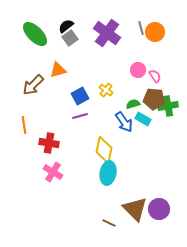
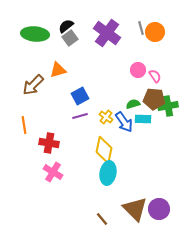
green ellipse: rotated 40 degrees counterclockwise
yellow cross: moved 27 px down
cyan rectangle: rotated 28 degrees counterclockwise
brown line: moved 7 px left, 4 px up; rotated 24 degrees clockwise
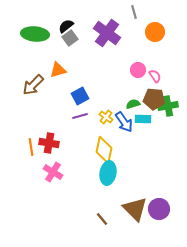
gray line: moved 7 px left, 16 px up
orange line: moved 7 px right, 22 px down
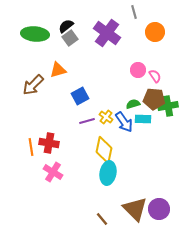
purple line: moved 7 px right, 5 px down
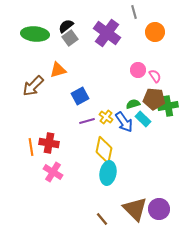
brown arrow: moved 1 px down
cyan rectangle: rotated 42 degrees clockwise
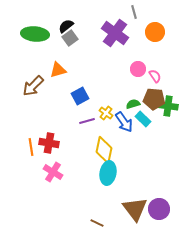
purple cross: moved 8 px right
pink circle: moved 1 px up
green cross: rotated 18 degrees clockwise
yellow cross: moved 4 px up
brown triangle: rotated 8 degrees clockwise
brown line: moved 5 px left, 4 px down; rotated 24 degrees counterclockwise
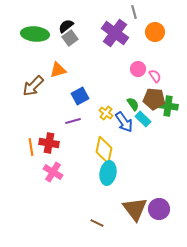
green semicircle: rotated 72 degrees clockwise
purple line: moved 14 px left
